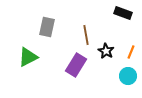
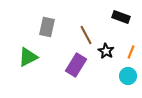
black rectangle: moved 2 px left, 4 px down
brown line: rotated 18 degrees counterclockwise
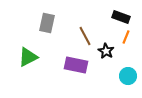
gray rectangle: moved 4 px up
brown line: moved 1 px left, 1 px down
orange line: moved 5 px left, 15 px up
purple rectangle: rotated 70 degrees clockwise
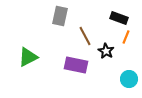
black rectangle: moved 2 px left, 1 px down
gray rectangle: moved 13 px right, 7 px up
cyan circle: moved 1 px right, 3 px down
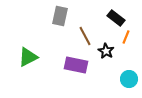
black rectangle: moved 3 px left; rotated 18 degrees clockwise
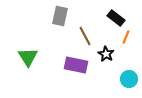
black star: moved 3 px down
green triangle: rotated 35 degrees counterclockwise
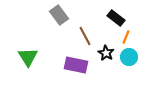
gray rectangle: moved 1 px left, 1 px up; rotated 48 degrees counterclockwise
black star: moved 1 px up
cyan circle: moved 22 px up
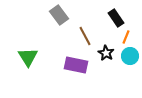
black rectangle: rotated 18 degrees clockwise
cyan circle: moved 1 px right, 1 px up
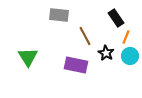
gray rectangle: rotated 48 degrees counterclockwise
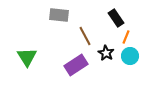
green triangle: moved 1 px left
purple rectangle: rotated 45 degrees counterclockwise
